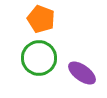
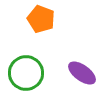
green circle: moved 13 px left, 15 px down
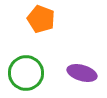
purple ellipse: rotated 20 degrees counterclockwise
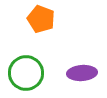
purple ellipse: rotated 20 degrees counterclockwise
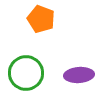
purple ellipse: moved 3 px left, 2 px down
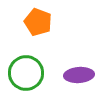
orange pentagon: moved 3 px left, 3 px down
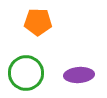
orange pentagon: rotated 20 degrees counterclockwise
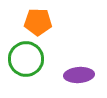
green circle: moved 14 px up
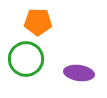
purple ellipse: moved 2 px up; rotated 12 degrees clockwise
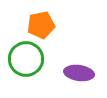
orange pentagon: moved 3 px right, 3 px down; rotated 12 degrees counterclockwise
